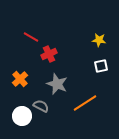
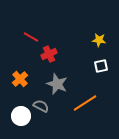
white circle: moved 1 px left
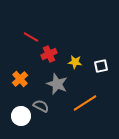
yellow star: moved 24 px left, 22 px down
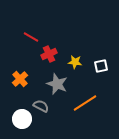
white circle: moved 1 px right, 3 px down
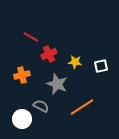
orange cross: moved 2 px right, 4 px up; rotated 28 degrees clockwise
orange line: moved 3 px left, 4 px down
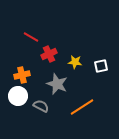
white circle: moved 4 px left, 23 px up
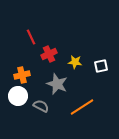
red line: rotated 35 degrees clockwise
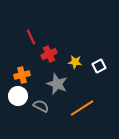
white square: moved 2 px left; rotated 16 degrees counterclockwise
orange line: moved 1 px down
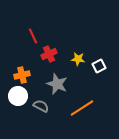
red line: moved 2 px right, 1 px up
yellow star: moved 3 px right, 3 px up
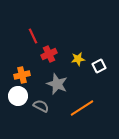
yellow star: rotated 16 degrees counterclockwise
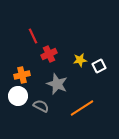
yellow star: moved 2 px right, 1 px down
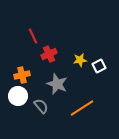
gray semicircle: rotated 21 degrees clockwise
